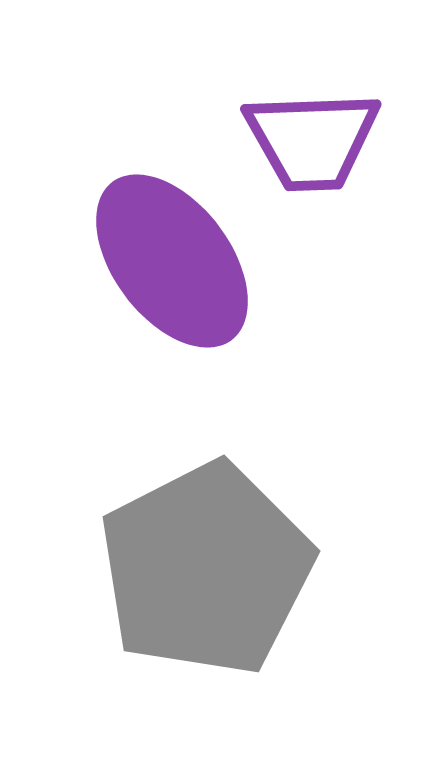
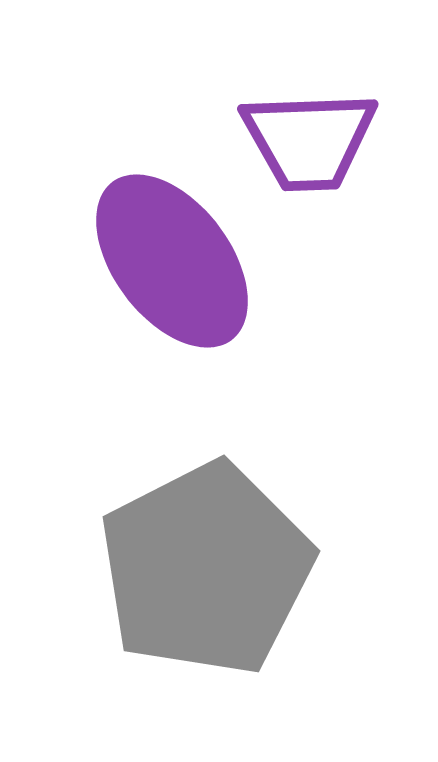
purple trapezoid: moved 3 px left
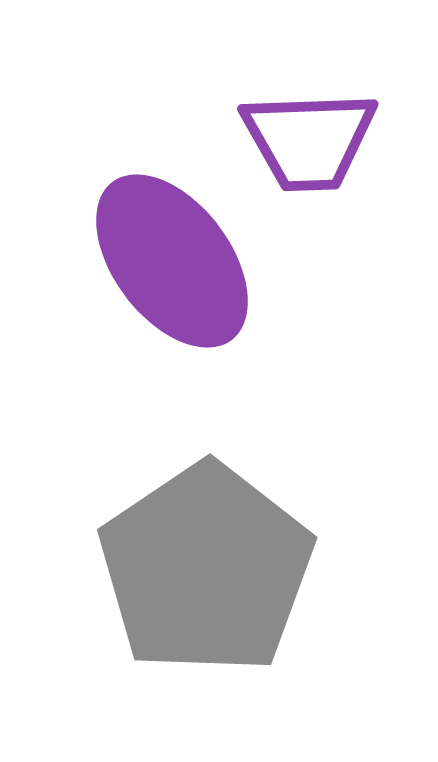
gray pentagon: rotated 7 degrees counterclockwise
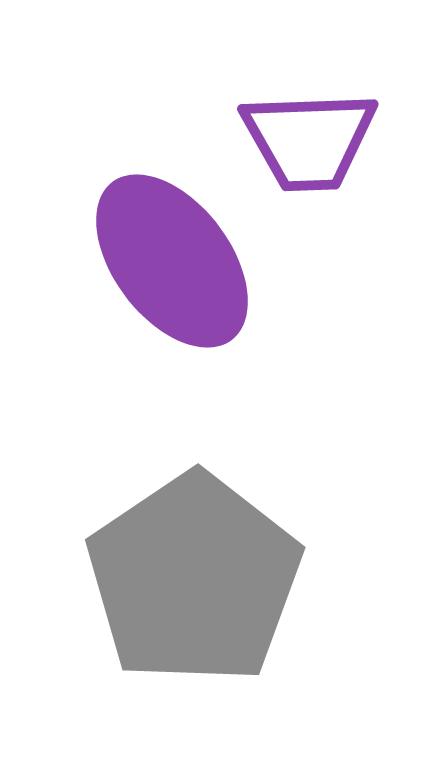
gray pentagon: moved 12 px left, 10 px down
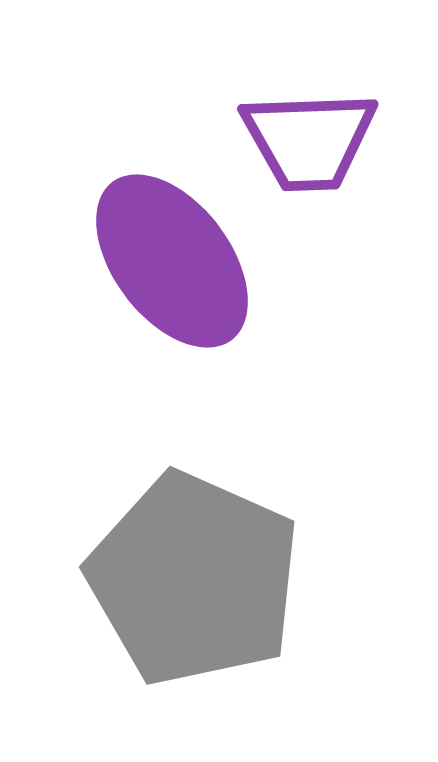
gray pentagon: rotated 14 degrees counterclockwise
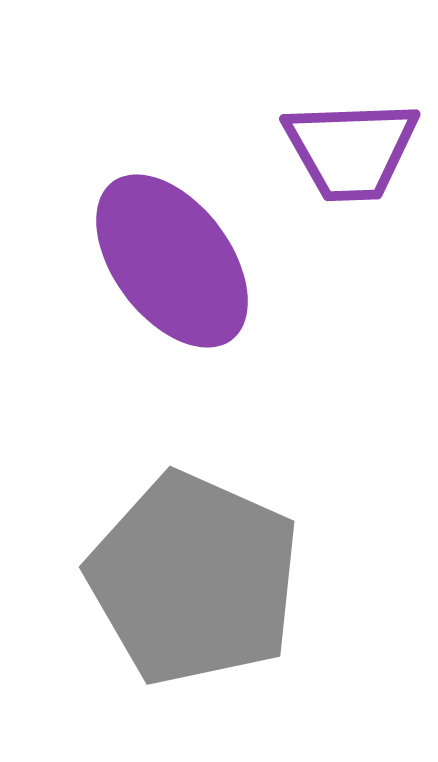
purple trapezoid: moved 42 px right, 10 px down
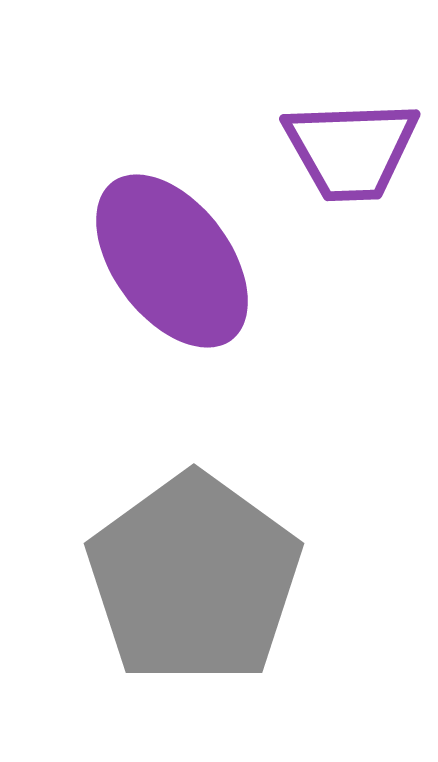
gray pentagon: rotated 12 degrees clockwise
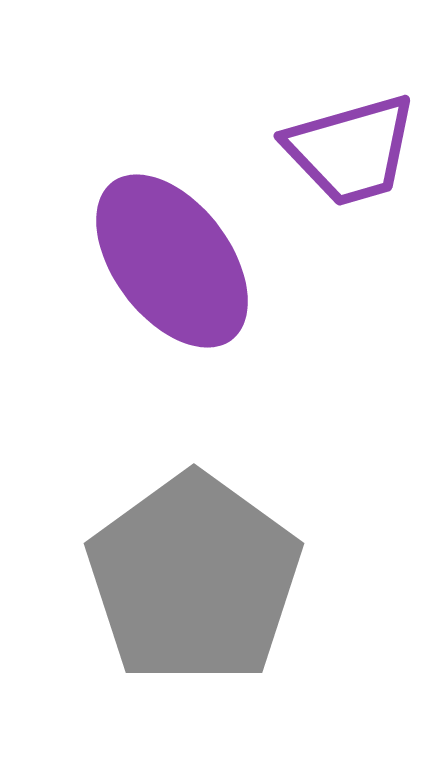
purple trapezoid: rotated 14 degrees counterclockwise
